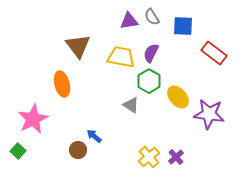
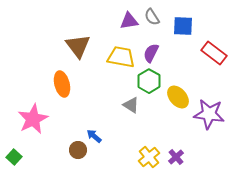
green square: moved 4 px left, 6 px down
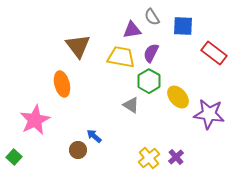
purple triangle: moved 3 px right, 9 px down
pink star: moved 2 px right, 1 px down
yellow cross: moved 1 px down
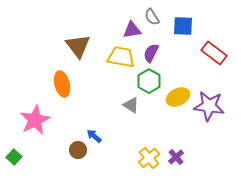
yellow ellipse: rotated 75 degrees counterclockwise
purple star: moved 8 px up
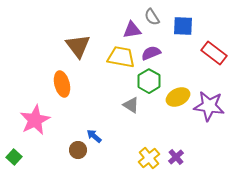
purple semicircle: rotated 42 degrees clockwise
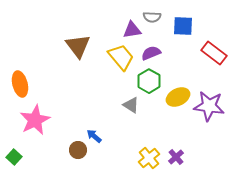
gray semicircle: rotated 54 degrees counterclockwise
yellow trapezoid: rotated 40 degrees clockwise
orange ellipse: moved 42 px left
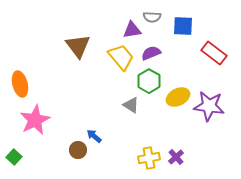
yellow cross: rotated 30 degrees clockwise
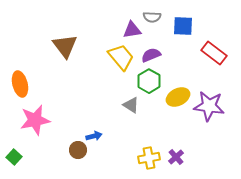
brown triangle: moved 13 px left
purple semicircle: moved 2 px down
pink star: rotated 16 degrees clockwise
blue arrow: rotated 126 degrees clockwise
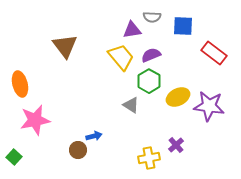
purple cross: moved 12 px up
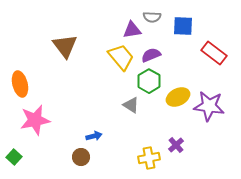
brown circle: moved 3 px right, 7 px down
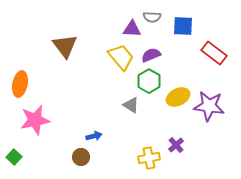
purple triangle: moved 1 px up; rotated 12 degrees clockwise
orange ellipse: rotated 25 degrees clockwise
